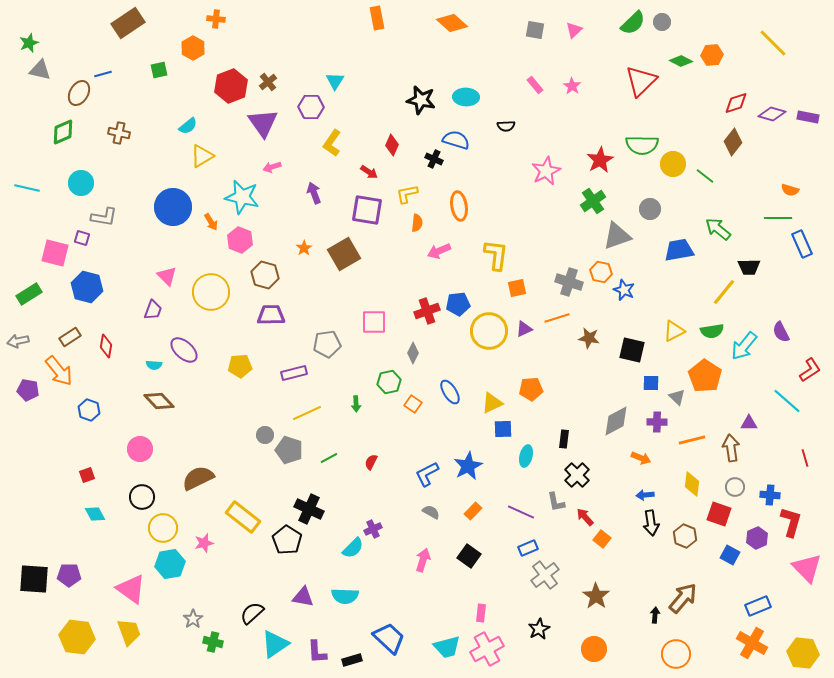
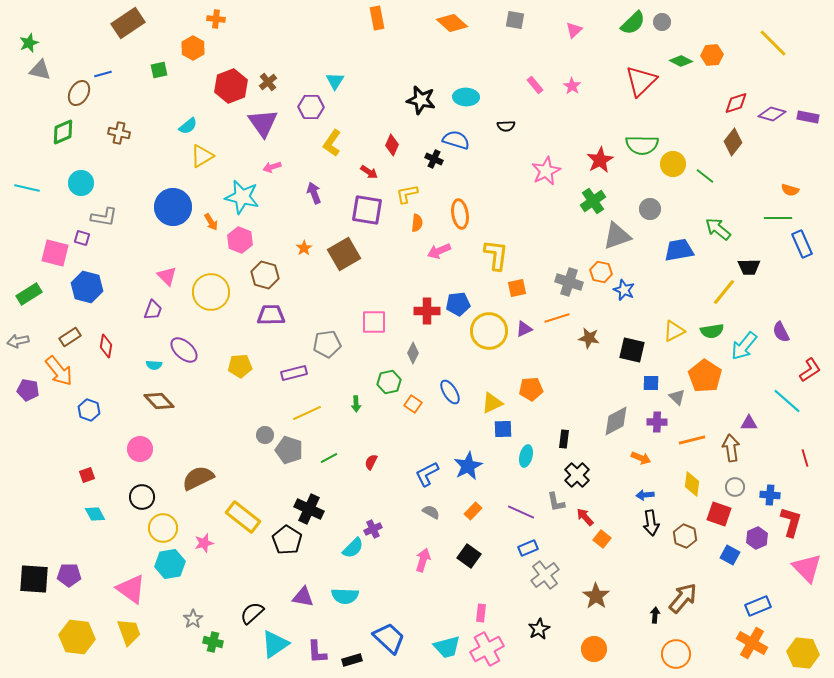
gray square at (535, 30): moved 20 px left, 10 px up
orange ellipse at (459, 206): moved 1 px right, 8 px down
red cross at (427, 311): rotated 20 degrees clockwise
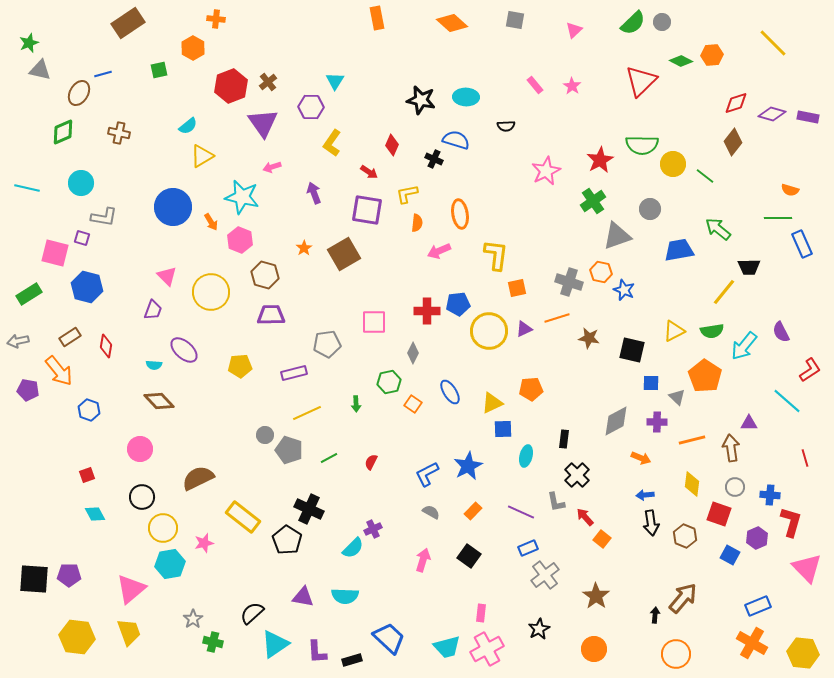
pink triangle at (131, 589): rotated 44 degrees clockwise
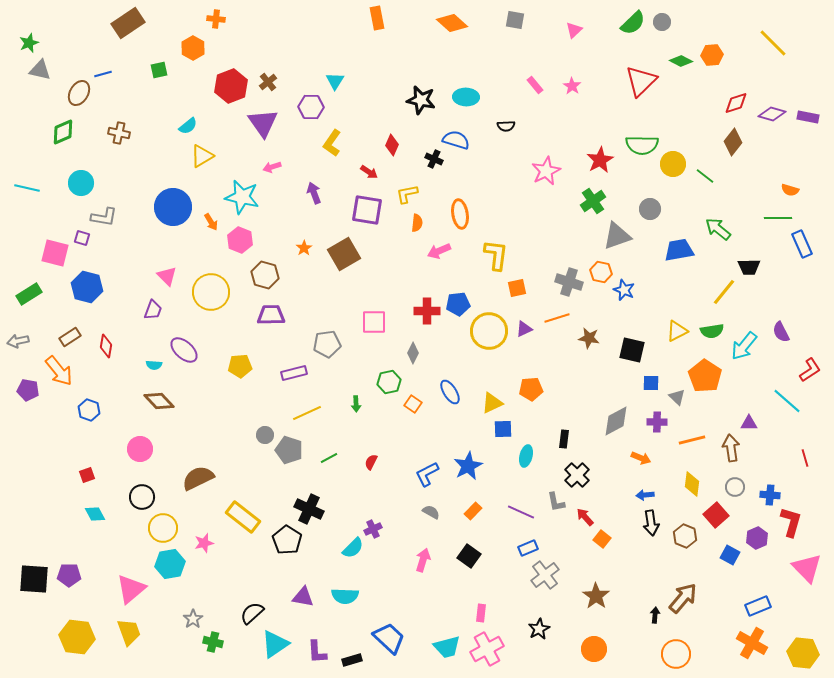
yellow triangle at (674, 331): moved 3 px right
red square at (719, 514): moved 3 px left, 1 px down; rotated 30 degrees clockwise
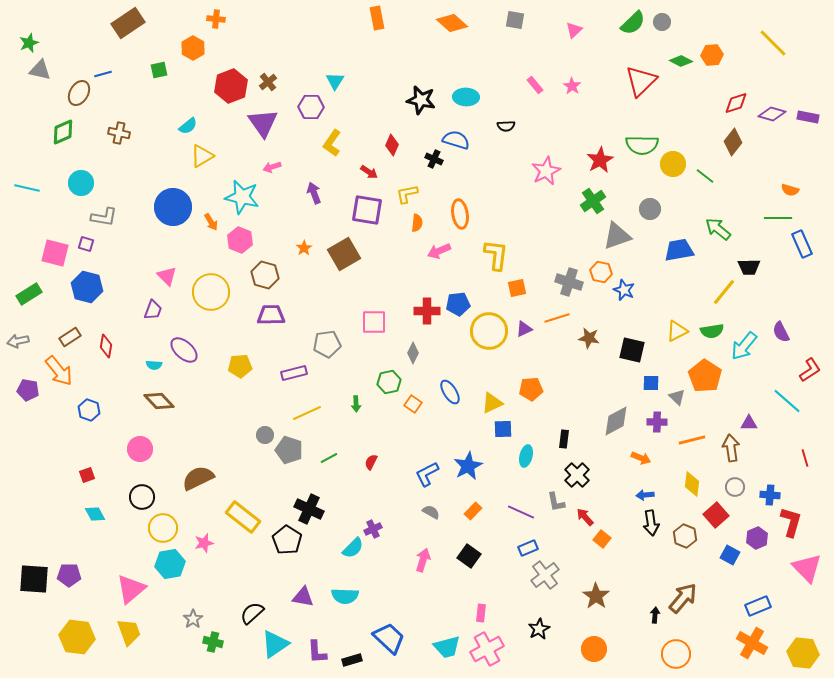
purple square at (82, 238): moved 4 px right, 6 px down
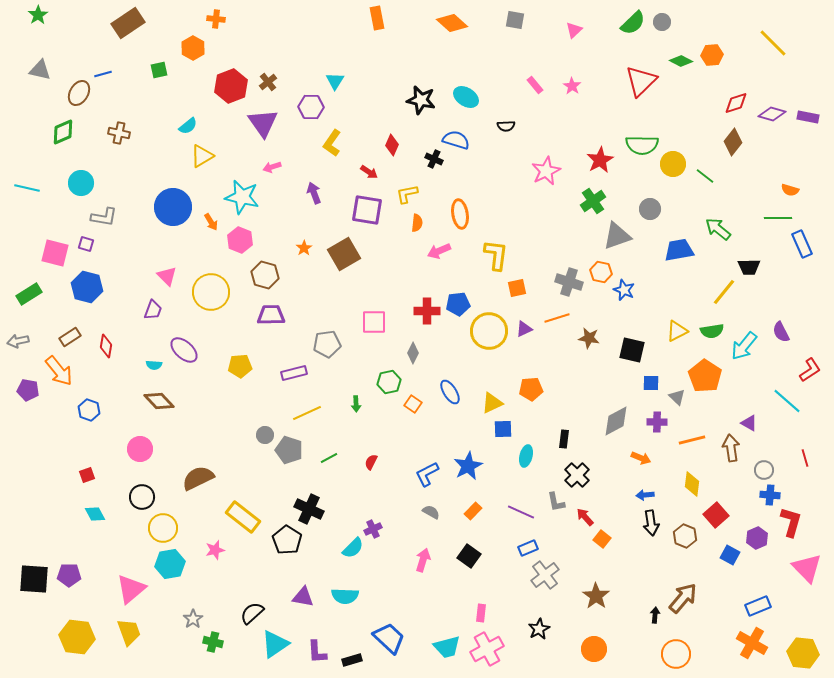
green star at (29, 43): moved 9 px right, 28 px up; rotated 12 degrees counterclockwise
cyan ellipse at (466, 97): rotated 30 degrees clockwise
purple triangle at (749, 423): rotated 30 degrees clockwise
gray circle at (735, 487): moved 29 px right, 17 px up
pink star at (204, 543): moved 11 px right, 7 px down
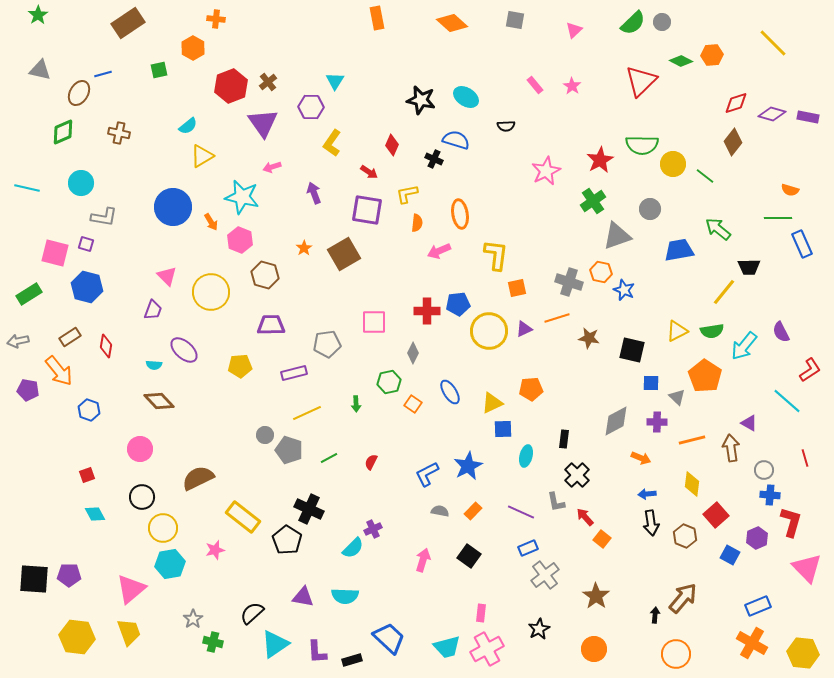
purple trapezoid at (271, 315): moved 10 px down
blue arrow at (645, 495): moved 2 px right, 1 px up
gray semicircle at (431, 512): moved 9 px right, 1 px up; rotated 18 degrees counterclockwise
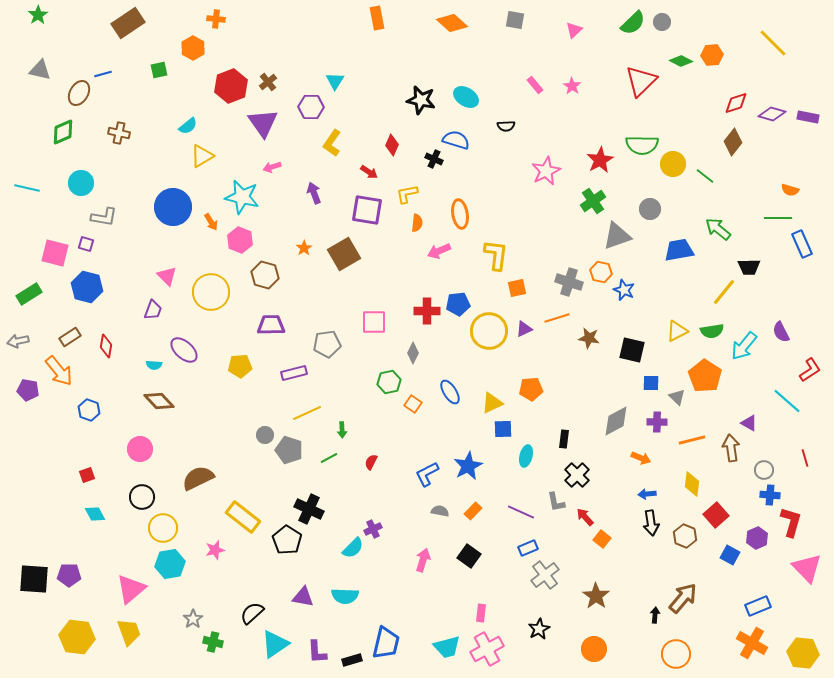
green arrow at (356, 404): moved 14 px left, 26 px down
blue trapezoid at (389, 638): moved 3 px left, 5 px down; rotated 60 degrees clockwise
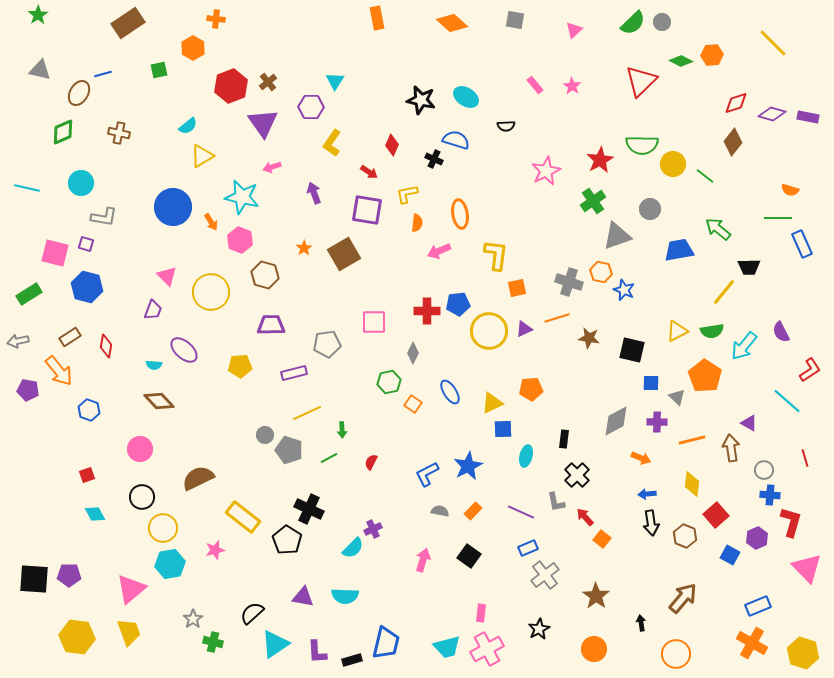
black arrow at (655, 615): moved 14 px left, 8 px down; rotated 14 degrees counterclockwise
yellow hexagon at (803, 653): rotated 12 degrees clockwise
